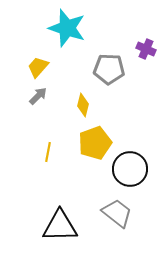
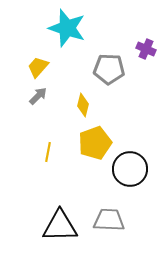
gray trapezoid: moved 8 px left, 7 px down; rotated 36 degrees counterclockwise
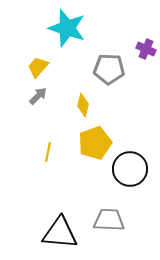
black triangle: moved 7 px down; rotated 6 degrees clockwise
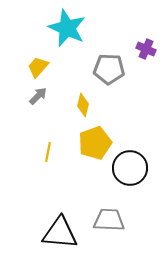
cyan star: rotated 6 degrees clockwise
black circle: moved 1 px up
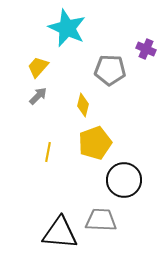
gray pentagon: moved 1 px right, 1 px down
black circle: moved 6 px left, 12 px down
gray trapezoid: moved 8 px left
